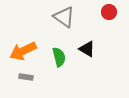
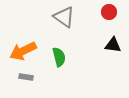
black triangle: moved 26 px right, 4 px up; rotated 24 degrees counterclockwise
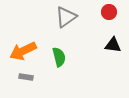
gray triangle: moved 2 px right; rotated 50 degrees clockwise
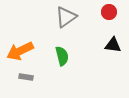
orange arrow: moved 3 px left
green semicircle: moved 3 px right, 1 px up
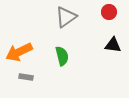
orange arrow: moved 1 px left, 1 px down
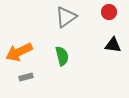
gray rectangle: rotated 24 degrees counterclockwise
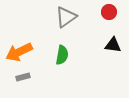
green semicircle: moved 1 px up; rotated 24 degrees clockwise
gray rectangle: moved 3 px left
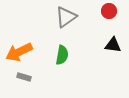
red circle: moved 1 px up
gray rectangle: moved 1 px right; rotated 32 degrees clockwise
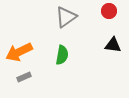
gray rectangle: rotated 40 degrees counterclockwise
